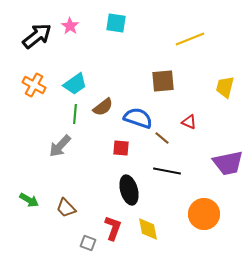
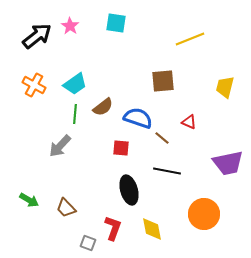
yellow diamond: moved 4 px right
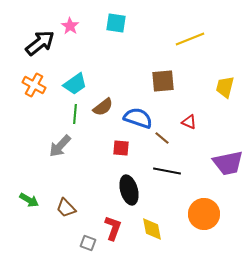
black arrow: moved 3 px right, 7 px down
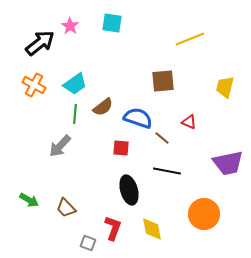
cyan square: moved 4 px left
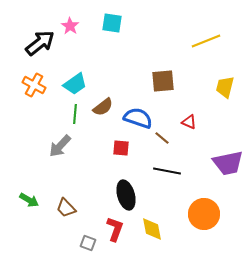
yellow line: moved 16 px right, 2 px down
black ellipse: moved 3 px left, 5 px down
red L-shape: moved 2 px right, 1 px down
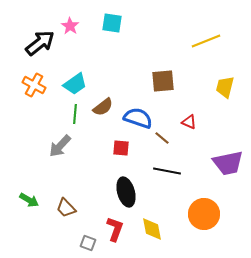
black ellipse: moved 3 px up
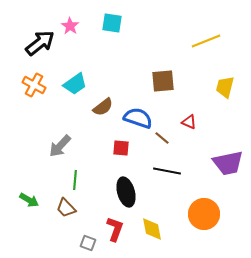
green line: moved 66 px down
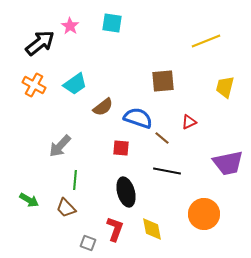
red triangle: rotated 49 degrees counterclockwise
